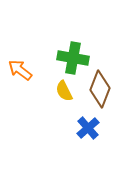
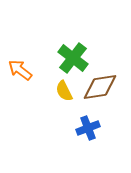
green cross: rotated 28 degrees clockwise
brown diamond: moved 2 px up; rotated 60 degrees clockwise
blue cross: rotated 20 degrees clockwise
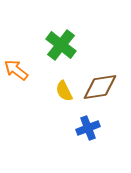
green cross: moved 12 px left, 13 px up
orange arrow: moved 4 px left
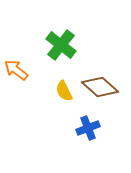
brown diamond: rotated 51 degrees clockwise
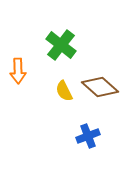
orange arrow: moved 2 px right, 1 px down; rotated 130 degrees counterclockwise
blue cross: moved 8 px down
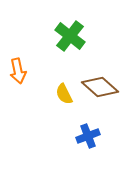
green cross: moved 9 px right, 9 px up
orange arrow: rotated 10 degrees counterclockwise
yellow semicircle: moved 3 px down
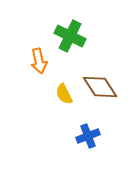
green cross: rotated 12 degrees counterclockwise
orange arrow: moved 21 px right, 10 px up
brown diamond: rotated 15 degrees clockwise
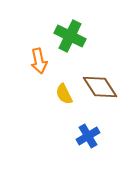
blue cross: rotated 10 degrees counterclockwise
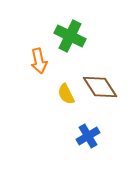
yellow semicircle: moved 2 px right
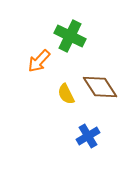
orange arrow: rotated 55 degrees clockwise
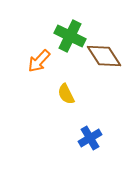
brown diamond: moved 4 px right, 31 px up
blue cross: moved 2 px right, 2 px down
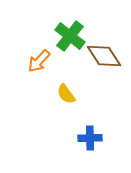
green cross: rotated 12 degrees clockwise
yellow semicircle: rotated 10 degrees counterclockwise
blue cross: rotated 30 degrees clockwise
